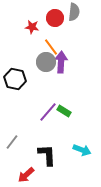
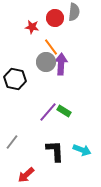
purple arrow: moved 2 px down
black L-shape: moved 8 px right, 4 px up
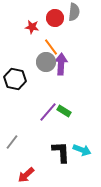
black L-shape: moved 6 px right, 1 px down
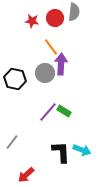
red star: moved 6 px up
gray circle: moved 1 px left, 11 px down
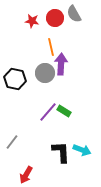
gray semicircle: moved 2 px down; rotated 144 degrees clockwise
orange line: rotated 24 degrees clockwise
red arrow: rotated 18 degrees counterclockwise
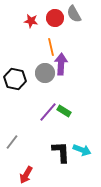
red star: moved 1 px left
